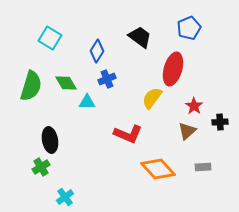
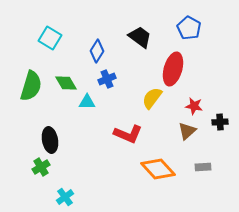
blue pentagon: rotated 20 degrees counterclockwise
red star: rotated 24 degrees counterclockwise
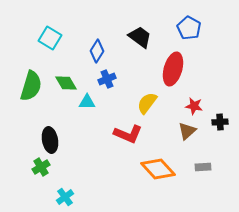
yellow semicircle: moved 5 px left, 5 px down
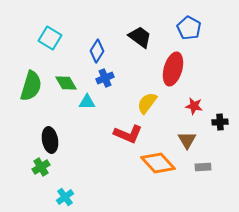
blue cross: moved 2 px left, 1 px up
brown triangle: moved 9 px down; rotated 18 degrees counterclockwise
orange diamond: moved 6 px up
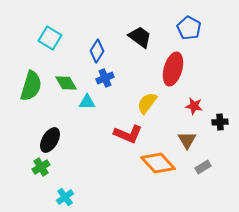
black ellipse: rotated 40 degrees clockwise
gray rectangle: rotated 28 degrees counterclockwise
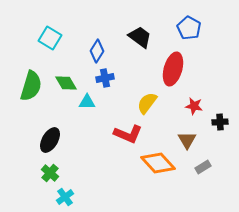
blue cross: rotated 12 degrees clockwise
green cross: moved 9 px right, 6 px down; rotated 18 degrees counterclockwise
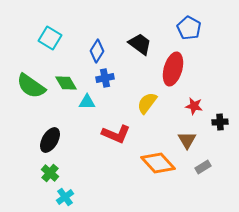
black trapezoid: moved 7 px down
green semicircle: rotated 108 degrees clockwise
red L-shape: moved 12 px left
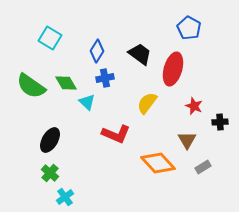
black trapezoid: moved 10 px down
cyan triangle: rotated 42 degrees clockwise
red star: rotated 12 degrees clockwise
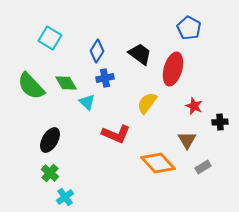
green semicircle: rotated 12 degrees clockwise
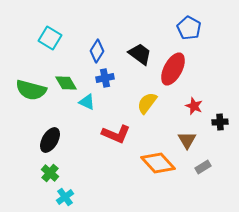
red ellipse: rotated 12 degrees clockwise
green semicircle: moved 4 px down; rotated 32 degrees counterclockwise
cyan triangle: rotated 18 degrees counterclockwise
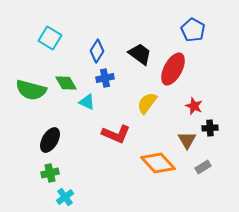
blue pentagon: moved 4 px right, 2 px down
black cross: moved 10 px left, 6 px down
green cross: rotated 36 degrees clockwise
